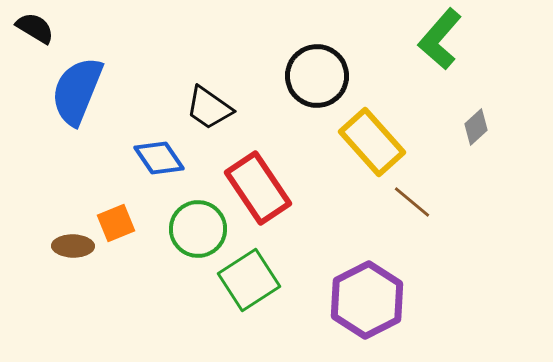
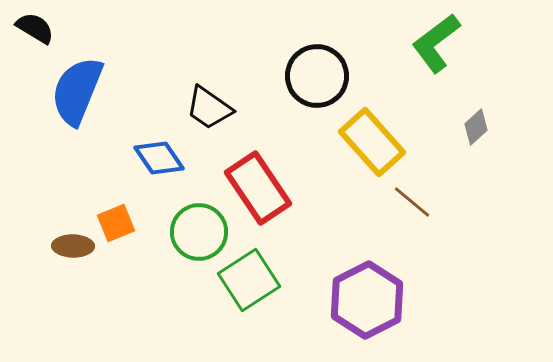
green L-shape: moved 4 px left, 4 px down; rotated 12 degrees clockwise
green circle: moved 1 px right, 3 px down
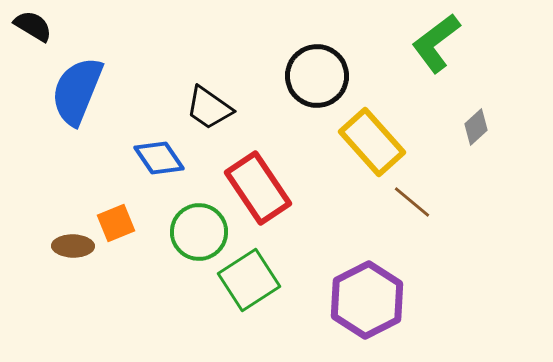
black semicircle: moved 2 px left, 2 px up
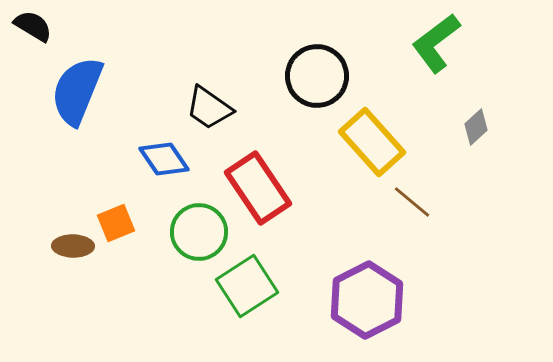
blue diamond: moved 5 px right, 1 px down
green square: moved 2 px left, 6 px down
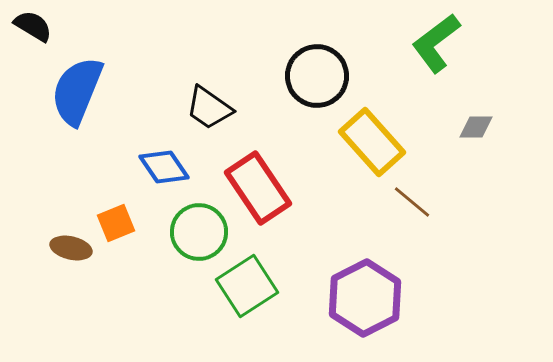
gray diamond: rotated 42 degrees clockwise
blue diamond: moved 8 px down
brown ellipse: moved 2 px left, 2 px down; rotated 12 degrees clockwise
purple hexagon: moved 2 px left, 2 px up
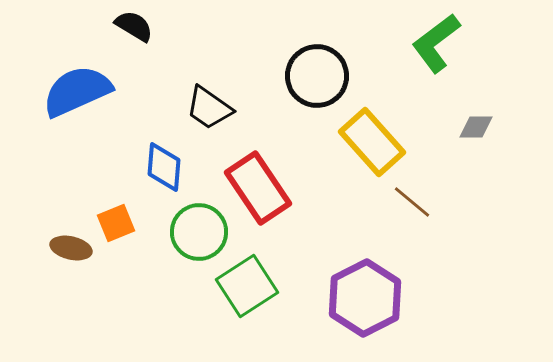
black semicircle: moved 101 px right
blue semicircle: rotated 44 degrees clockwise
blue diamond: rotated 39 degrees clockwise
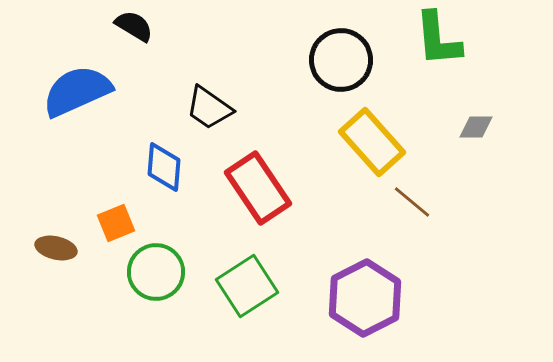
green L-shape: moved 2 px right, 4 px up; rotated 58 degrees counterclockwise
black circle: moved 24 px right, 16 px up
green circle: moved 43 px left, 40 px down
brown ellipse: moved 15 px left
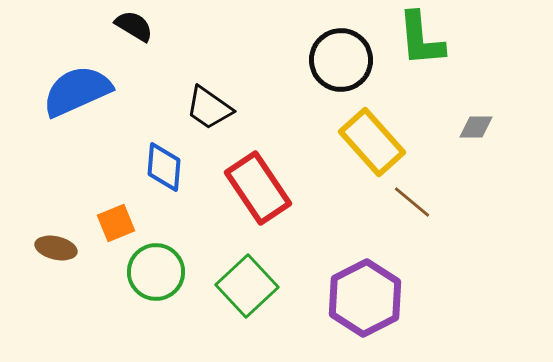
green L-shape: moved 17 px left
green square: rotated 10 degrees counterclockwise
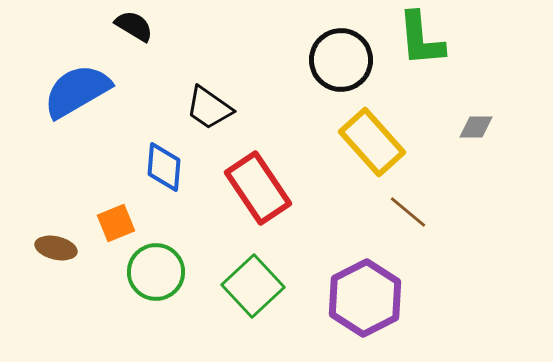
blue semicircle: rotated 6 degrees counterclockwise
brown line: moved 4 px left, 10 px down
green square: moved 6 px right
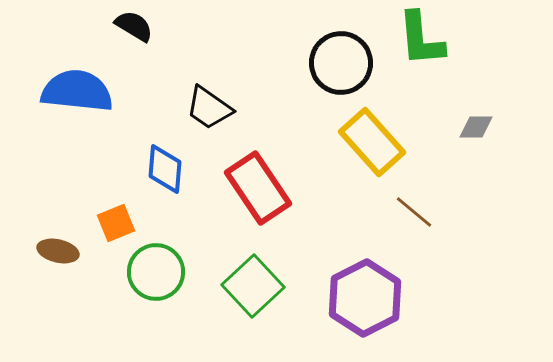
black circle: moved 3 px down
blue semicircle: rotated 36 degrees clockwise
blue diamond: moved 1 px right, 2 px down
brown line: moved 6 px right
brown ellipse: moved 2 px right, 3 px down
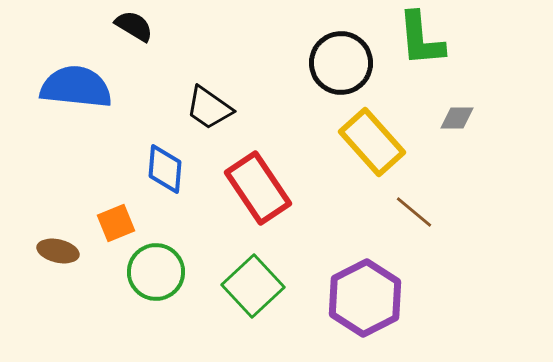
blue semicircle: moved 1 px left, 4 px up
gray diamond: moved 19 px left, 9 px up
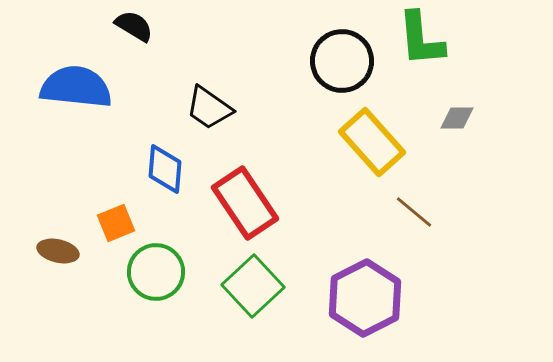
black circle: moved 1 px right, 2 px up
red rectangle: moved 13 px left, 15 px down
